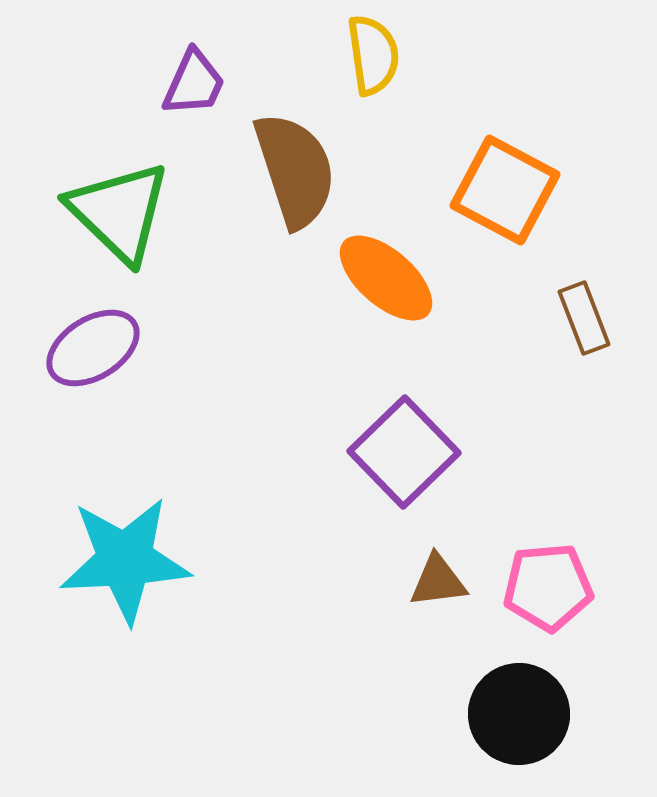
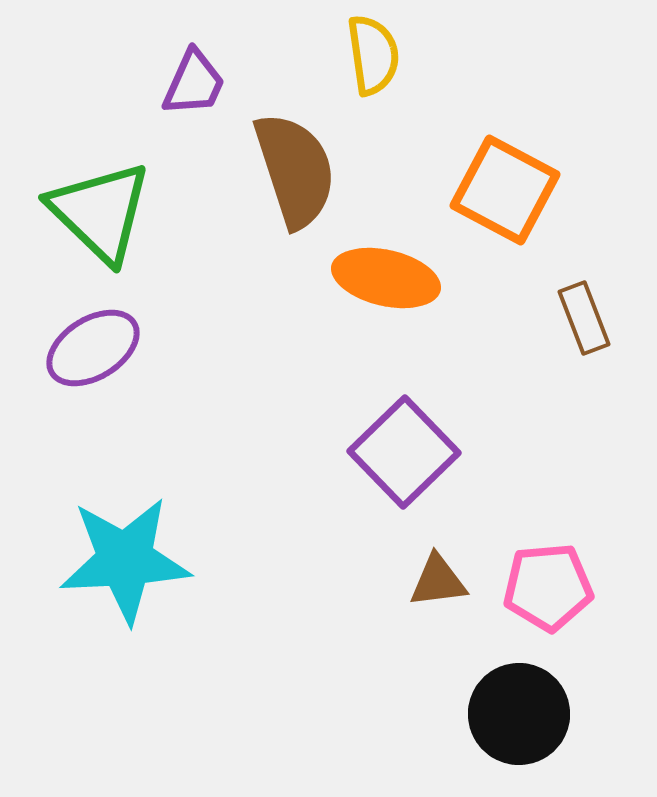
green triangle: moved 19 px left
orange ellipse: rotated 28 degrees counterclockwise
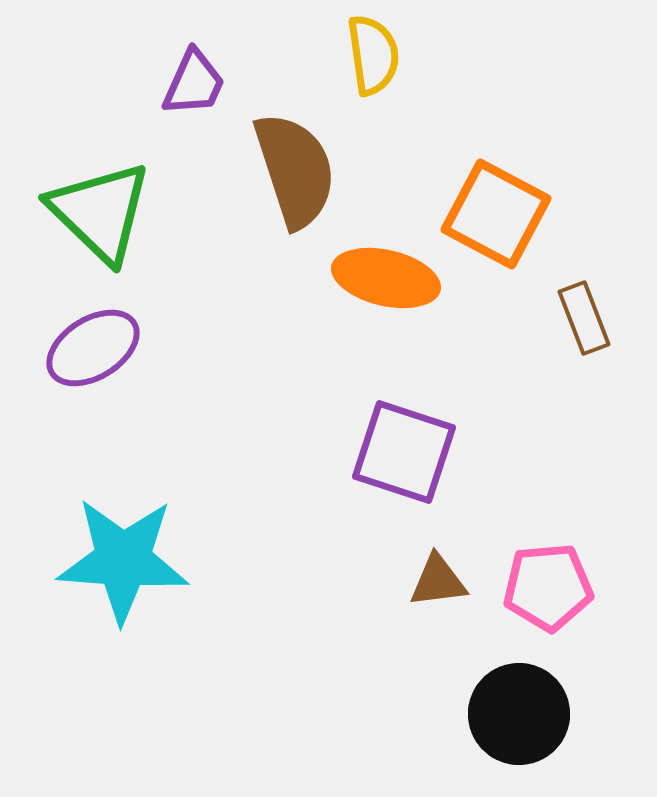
orange square: moved 9 px left, 24 px down
purple square: rotated 28 degrees counterclockwise
cyan star: moved 2 px left; rotated 7 degrees clockwise
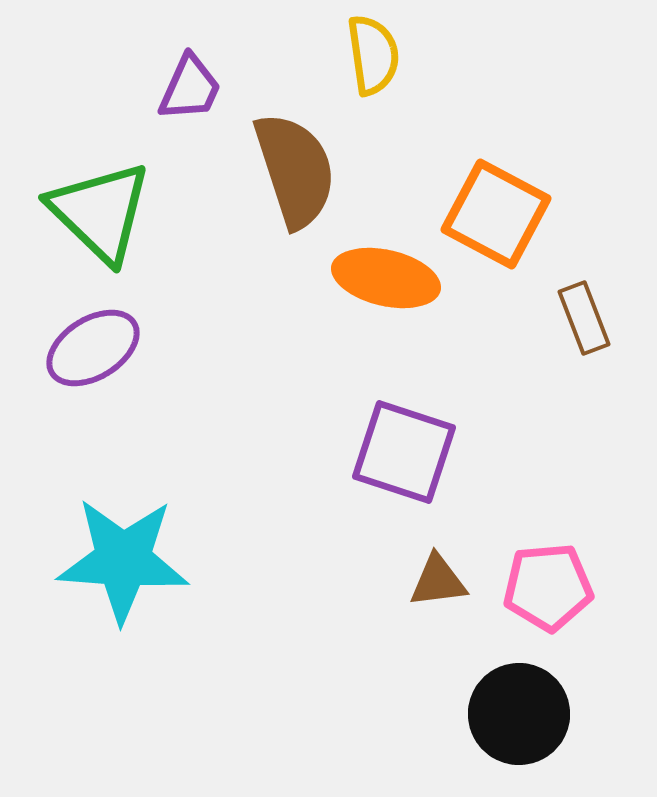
purple trapezoid: moved 4 px left, 5 px down
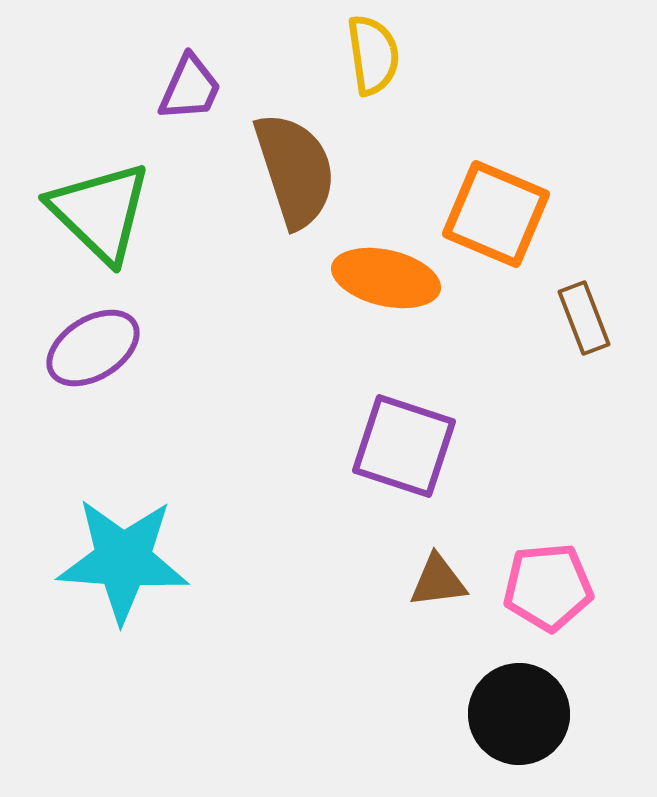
orange square: rotated 5 degrees counterclockwise
purple square: moved 6 px up
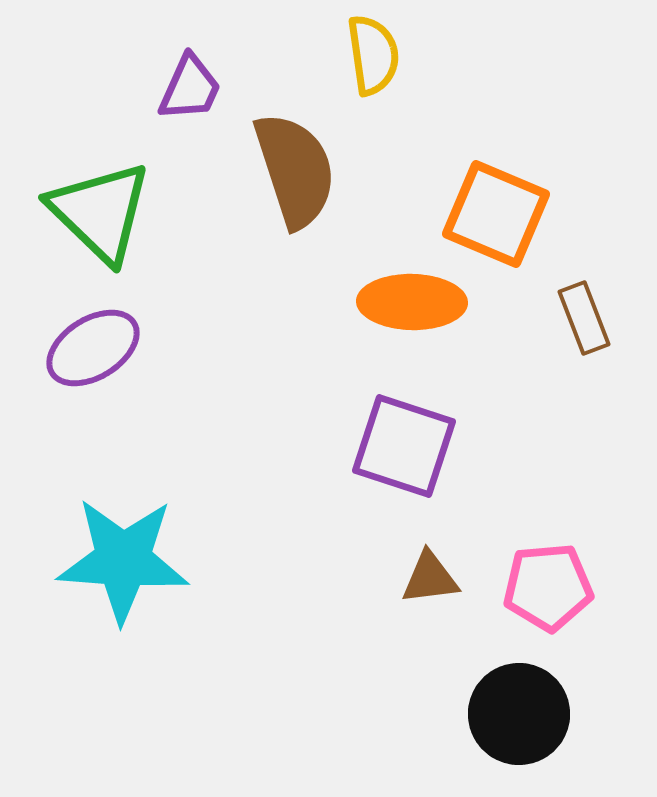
orange ellipse: moved 26 px right, 24 px down; rotated 12 degrees counterclockwise
brown triangle: moved 8 px left, 3 px up
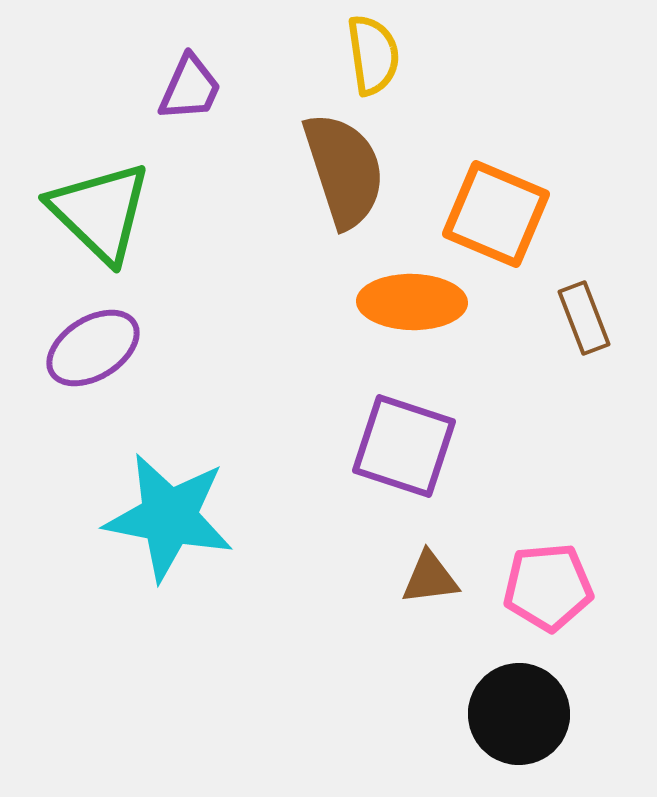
brown semicircle: moved 49 px right
cyan star: moved 46 px right, 43 px up; rotated 7 degrees clockwise
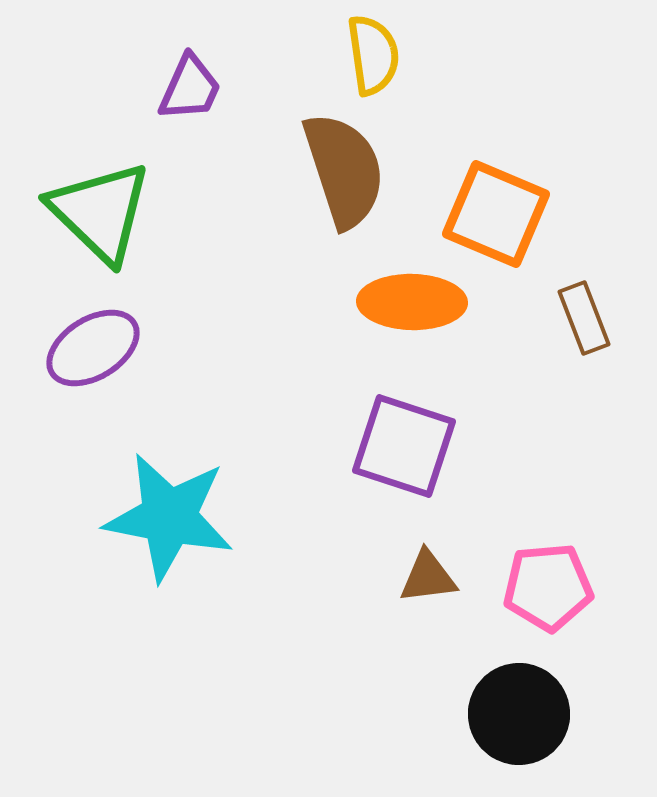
brown triangle: moved 2 px left, 1 px up
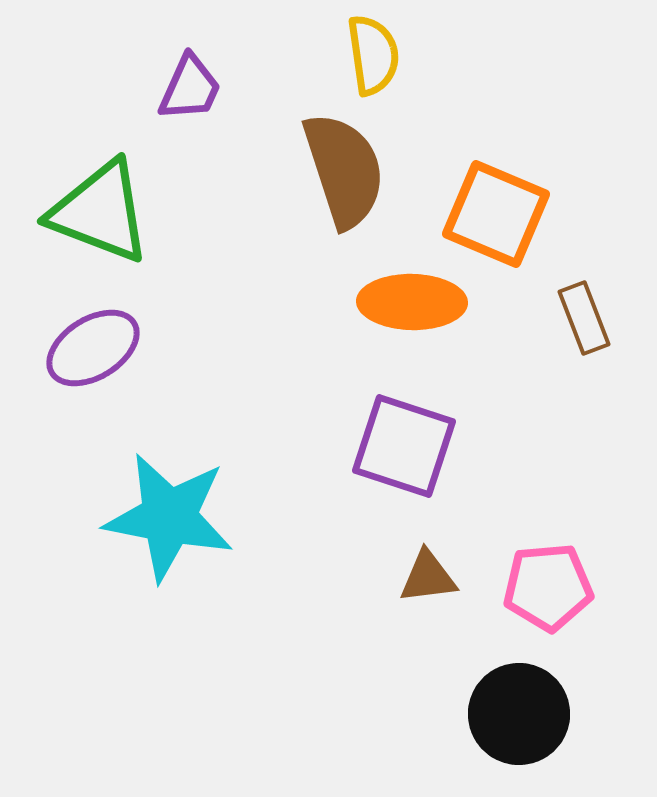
green triangle: rotated 23 degrees counterclockwise
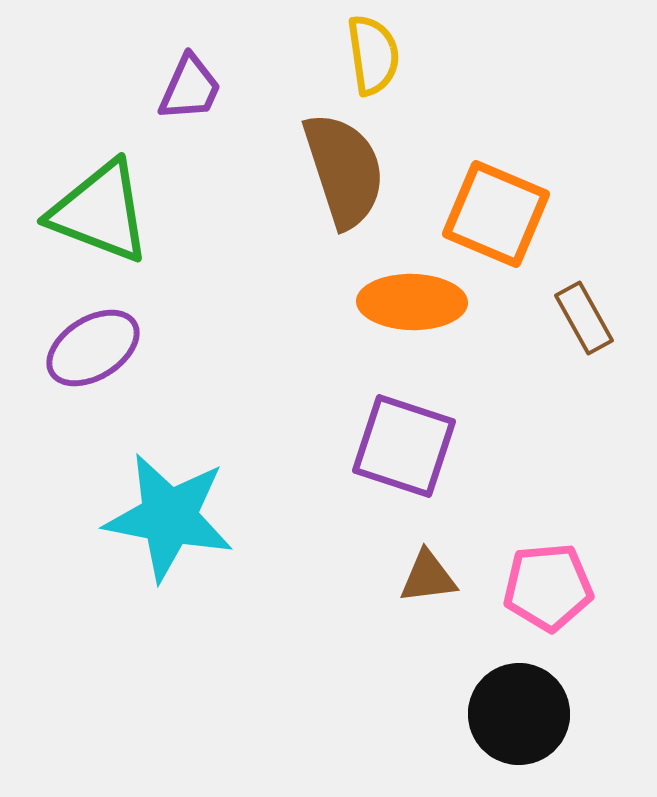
brown rectangle: rotated 8 degrees counterclockwise
